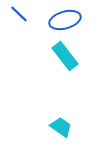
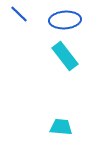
blue ellipse: rotated 12 degrees clockwise
cyan trapezoid: rotated 30 degrees counterclockwise
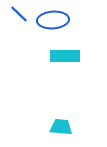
blue ellipse: moved 12 px left
cyan rectangle: rotated 52 degrees counterclockwise
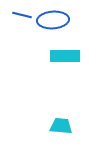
blue line: moved 3 px right, 1 px down; rotated 30 degrees counterclockwise
cyan trapezoid: moved 1 px up
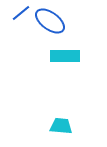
blue line: moved 1 px left, 2 px up; rotated 54 degrees counterclockwise
blue ellipse: moved 3 px left, 1 px down; rotated 40 degrees clockwise
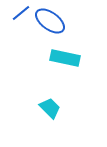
cyan rectangle: moved 2 px down; rotated 12 degrees clockwise
cyan trapezoid: moved 11 px left, 18 px up; rotated 40 degrees clockwise
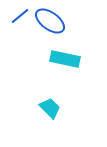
blue line: moved 1 px left, 3 px down
cyan rectangle: moved 1 px down
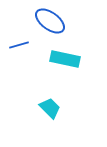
blue line: moved 1 px left, 29 px down; rotated 24 degrees clockwise
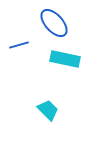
blue ellipse: moved 4 px right, 2 px down; rotated 12 degrees clockwise
cyan trapezoid: moved 2 px left, 2 px down
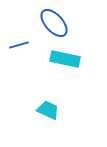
cyan trapezoid: rotated 20 degrees counterclockwise
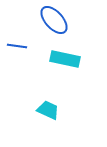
blue ellipse: moved 3 px up
blue line: moved 2 px left, 1 px down; rotated 24 degrees clockwise
